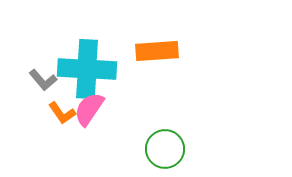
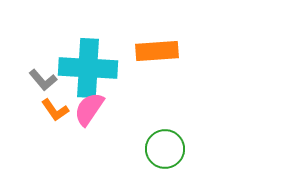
cyan cross: moved 1 px right, 1 px up
orange L-shape: moved 7 px left, 3 px up
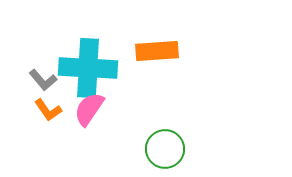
orange L-shape: moved 7 px left
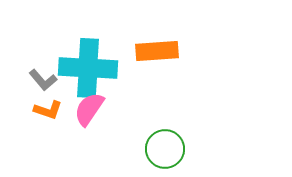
orange L-shape: rotated 36 degrees counterclockwise
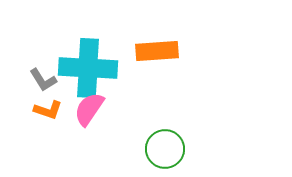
gray L-shape: rotated 8 degrees clockwise
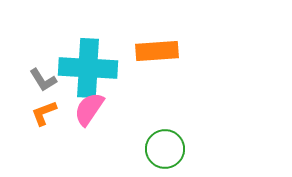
orange L-shape: moved 4 px left, 3 px down; rotated 140 degrees clockwise
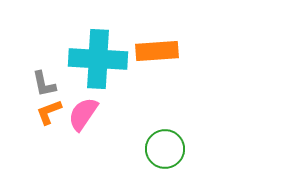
cyan cross: moved 10 px right, 9 px up
gray L-shape: moved 1 px right, 4 px down; rotated 20 degrees clockwise
pink semicircle: moved 6 px left, 5 px down
orange L-shape: moved 5 px right, 1 px up
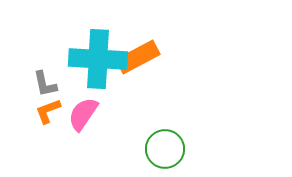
orange rectangle: moved 19 px left, 6 px down; rotated 24 degrees counterclockwise
gray L-shape: moved 1 px right
orange L-shape: moved 1 px left, 1 px up
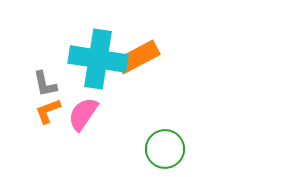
cyan cross: rotated 6 degrees clockwise
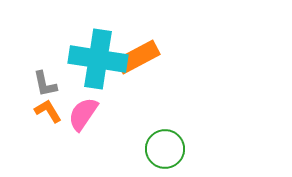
orange L-shape: rotated 80 degrees clockwise
